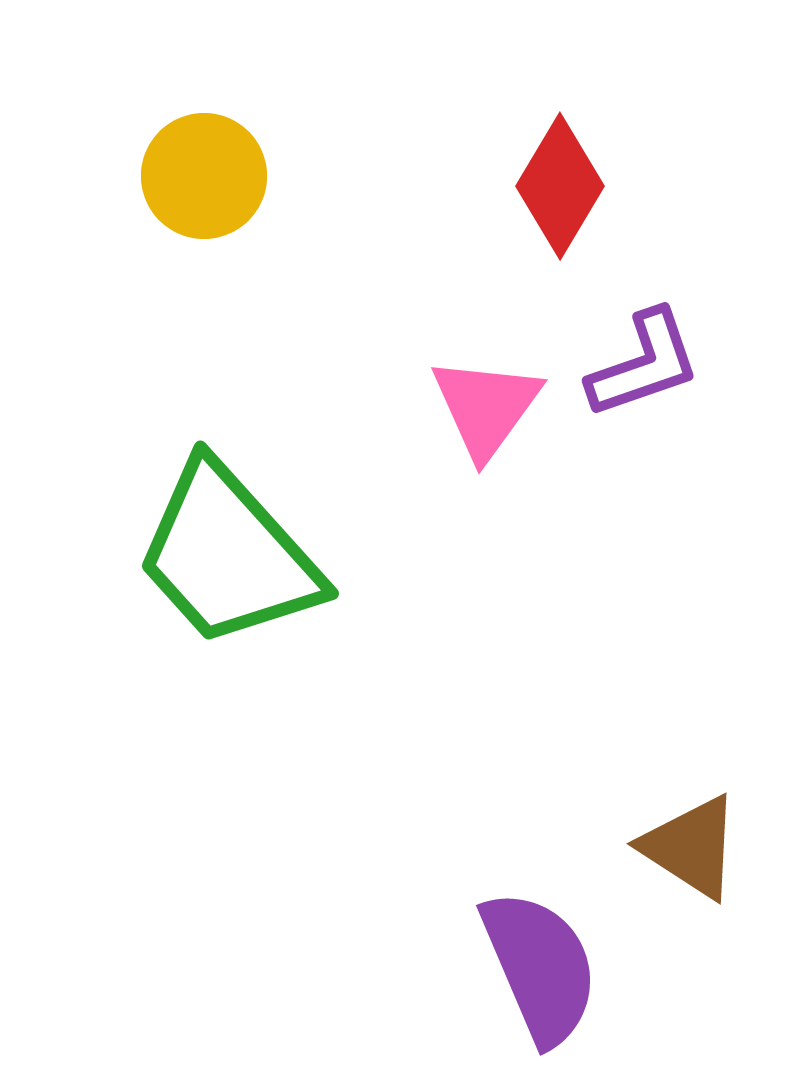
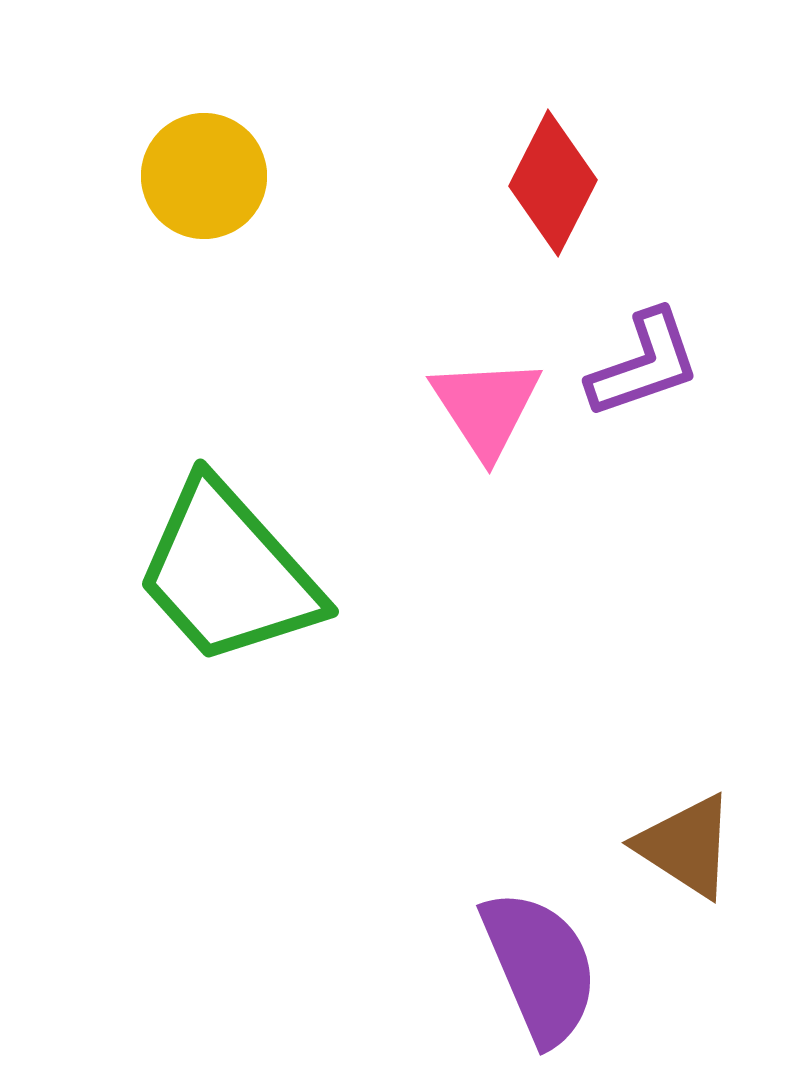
red diamond: moved 7 px left, 3 px up; rotated 4 degrees counterclockwise
pink triangle: rotated 9 degrees counterclockwise
green trapezoid: moved 18 px down
brown triangle: moved 5 px left, 1 px up
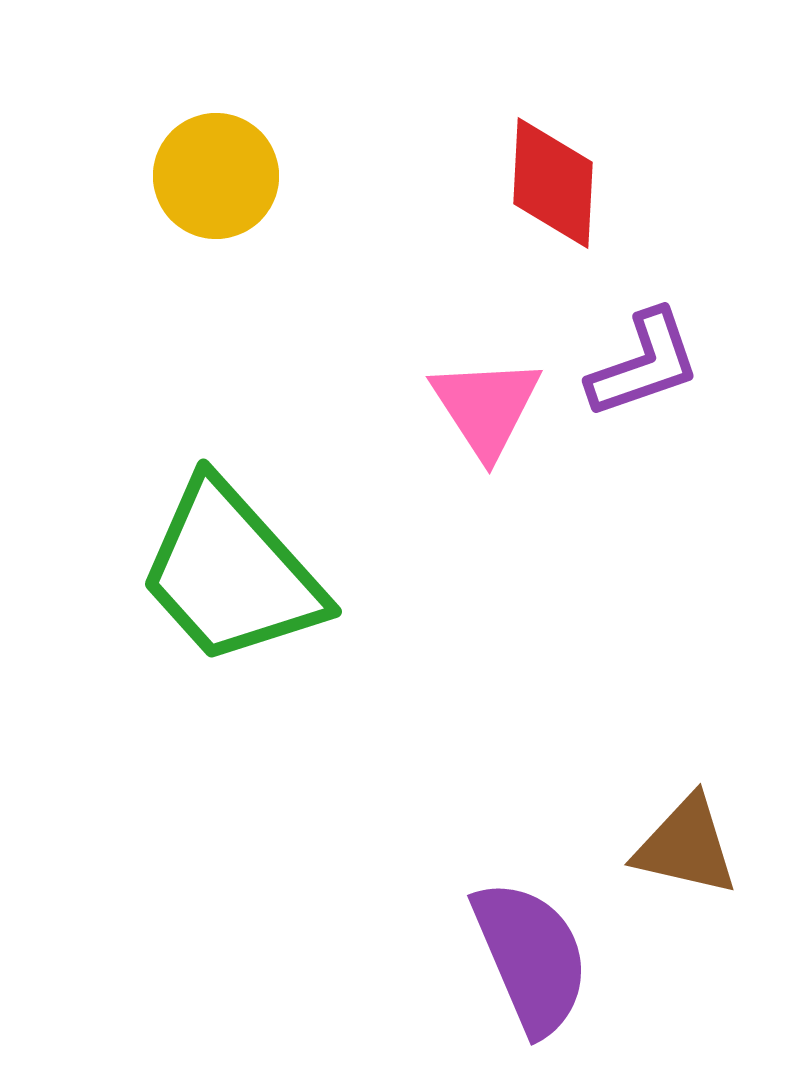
yellow circle: moved 12 px right
red diamond: rotated 24 degrees counterclockwise
green trapezoid: moved 3 px right
brown triangle: rotated 20 degrees counterclockwise
purple semicircle: moved 9 px left, 10 px up
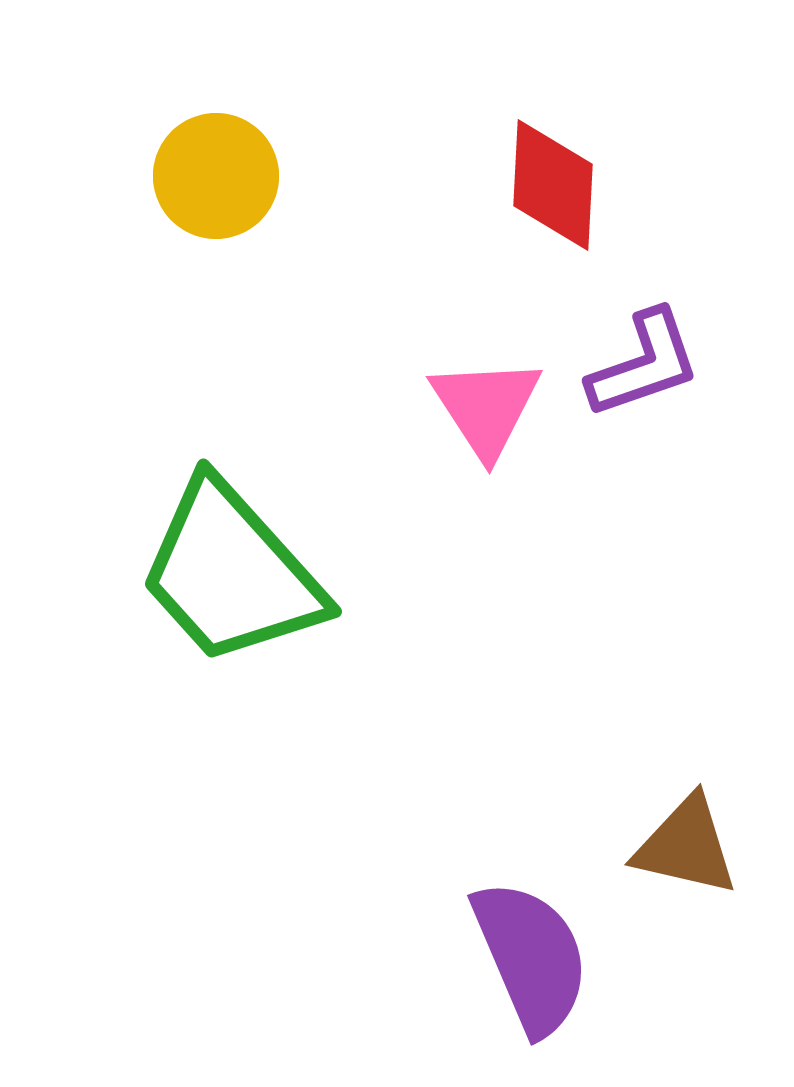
red diamond: moved 2 px down
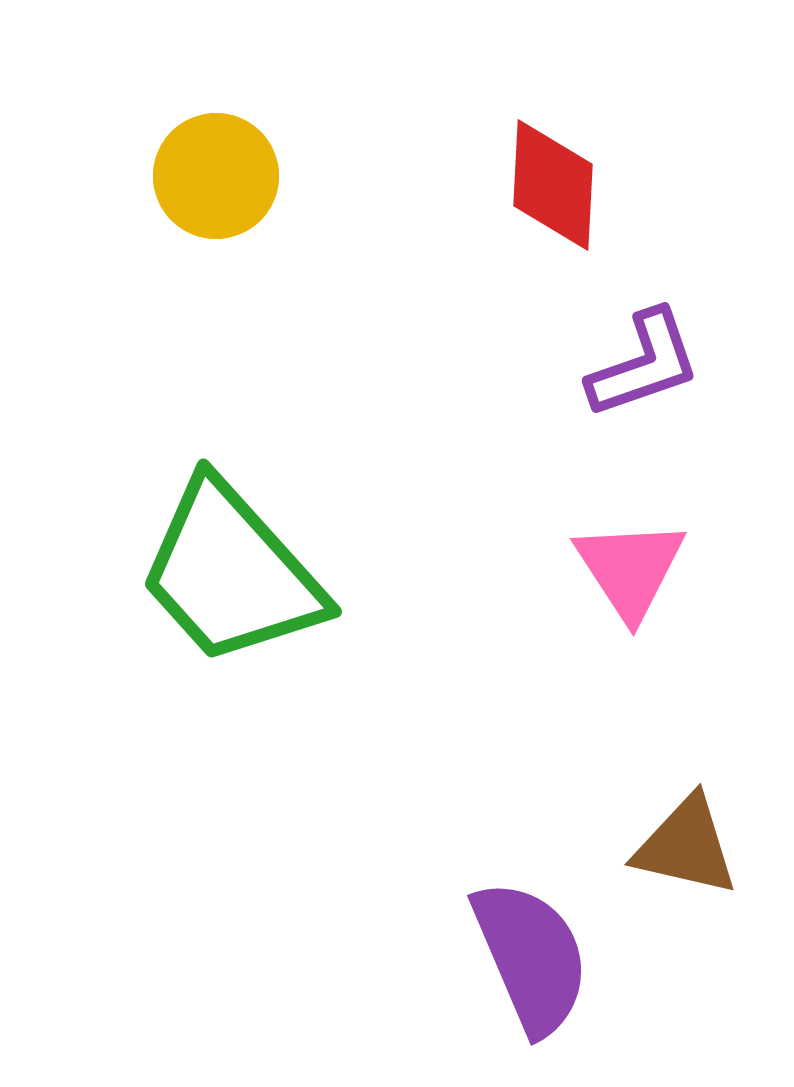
pink triangle: moved 144 px right, 162 px down
